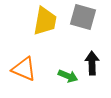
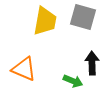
green arrow: moved 5 px right, 5 px down
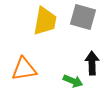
orange triangle: rotated 32 degrees counterclockwise
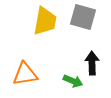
orange triangle: moved 1 px right, 5 px down
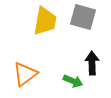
orange triangle: rotated 28 degrees counterclockwise
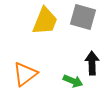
yellow trapezoid: rotated 12 degrees clockwise
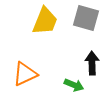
gray square: moved 3 px right, 1 px down
orange triangle: rotated 12 degrees clockwise
green arrow: moved 1 px right, 4 px down
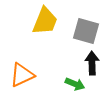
gray square: moved 13 px down
orange triangle: moved 3 px left, 1 px down
green arrow: moved 1 px right, 1 px up
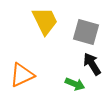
yellow trapezoid: rotated 48 degrees counterclockwise
gray square: moved 1 px down
black arrow: moved 1 px down; rotated 30 degrees counterclockwise
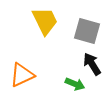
gray square: moved 1 px right, 1 px up
